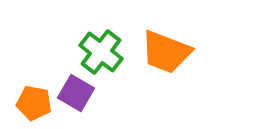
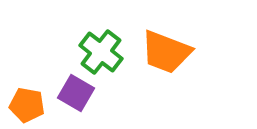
orange pentagon: moved 7 px left, 2 px down
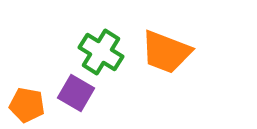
green cross: rotated 6 degrees counterclockwise
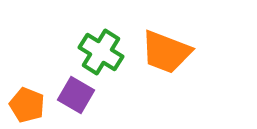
purple square: moved 2 px down
orange pentagon: rotated 12 degrees clockwise
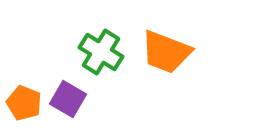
purple square: moved 8 px left, 4 px down
orange pentagon: moved 3 px left, 2 px up
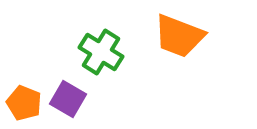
orange trapezoid: moved 13 px right, 16 px up
